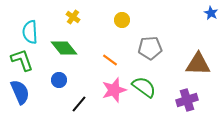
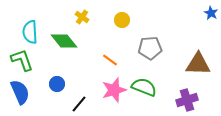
yellow cross: moved 9 px right
green diamond: moved 7 px up
blue circle: moved 2 px left, 4 px down
green semicircle: rotated 15 degrees counterclockwise
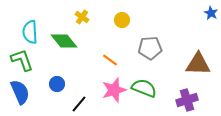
green semicircle: moved 1 px down
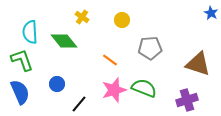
brown triangle: rotated 16 degrees clockwise
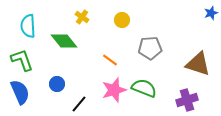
blue star: rotated 24 degrees clockwise
cyan semicircle: moved 2 px left, 6 px up
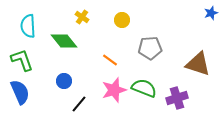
blue circle: moved 7 px right, 3 px up
purple cross: moved 10 px left, 2 px up
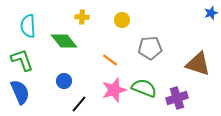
yellow cross: rotated 32 degrees counterclockwise
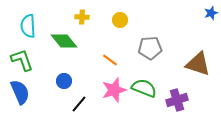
yellow circle: moved 2 px left
purple cross: moved 2 px down
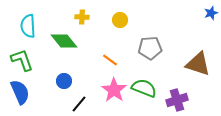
pink star: rotated 20 degrees counterclockwise
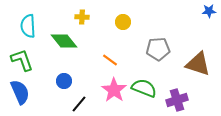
blue star: moved 2 px left, 2 px up; rotated 16 degrees clockwise
yellow circle: moved 3 px right, 2 px down
gray pentagon: moved 8 px right, 1 px down
